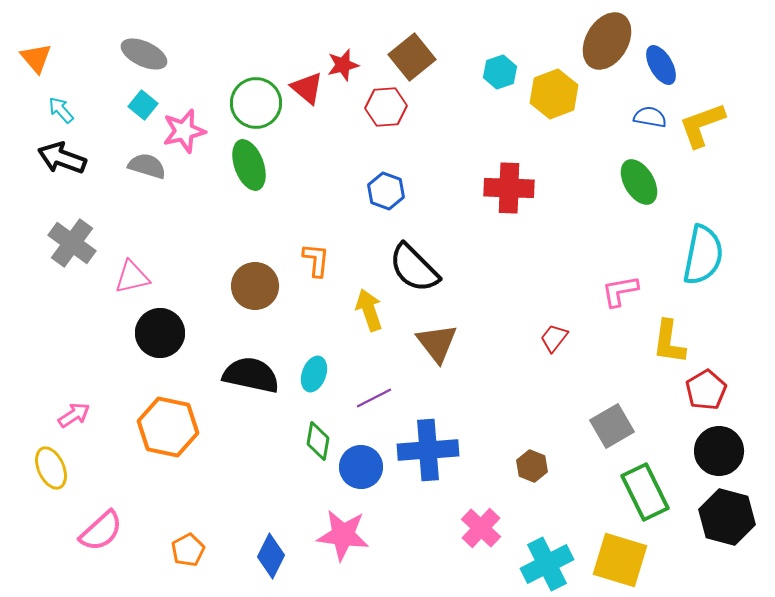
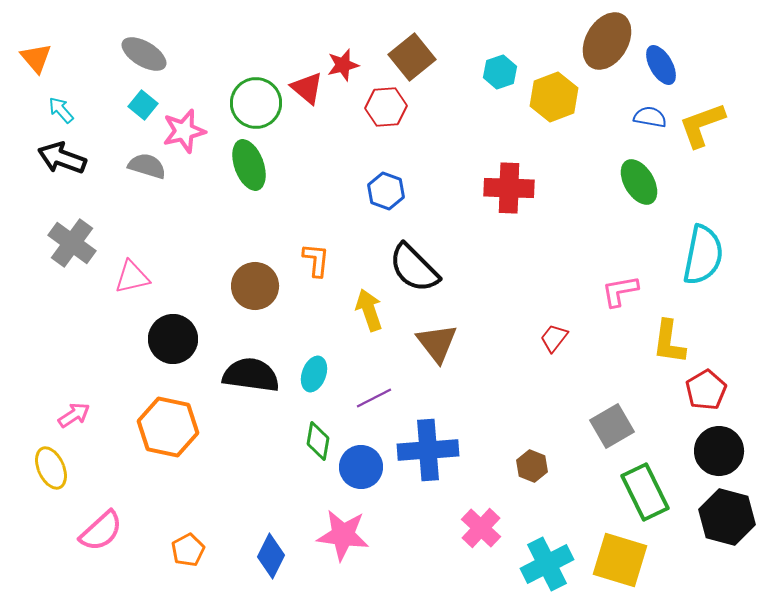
gray ellipse at (144, 54): rotated 6 degrees clockwise
yellow hexagon at (554, 94): moved 3 px down
black circle at (160, 333): moved 13 px right, 6 px down
black semicircle at (251, 375): rotated 4 degrees counterclockwise
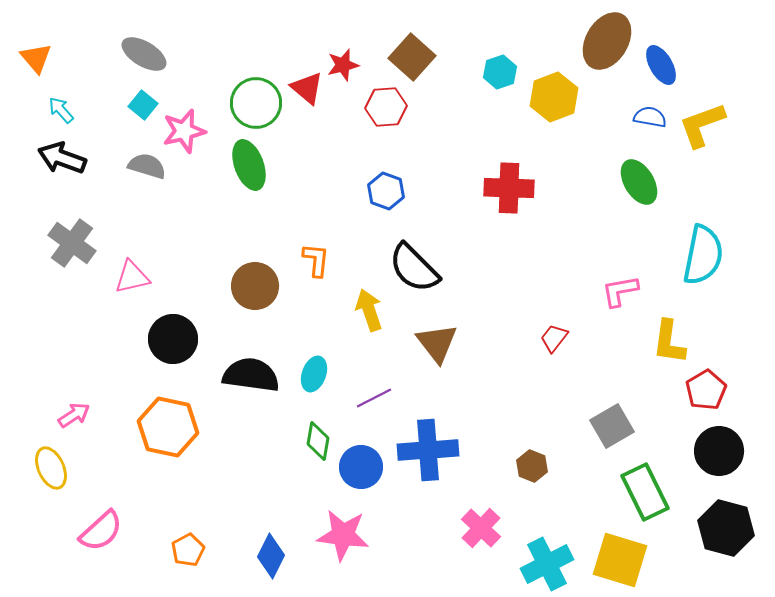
brown square at (412, 57): rotated 9 degrees counterclockwise
black hexagon at (727, 517): moved 1 px left, 11 px down
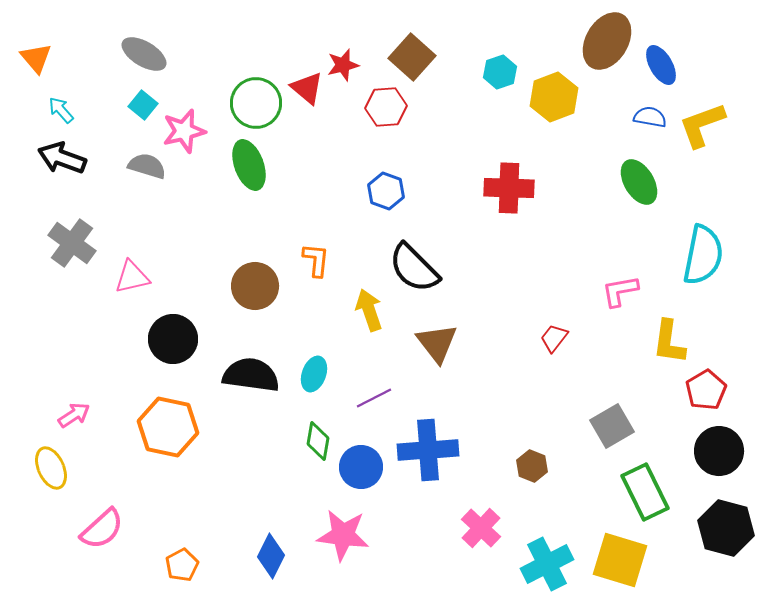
pink semicircle at (101, 531): moved 1 px right, 2 px up
orange pentagon at (188, 550): moved 6 px left, 15 px down
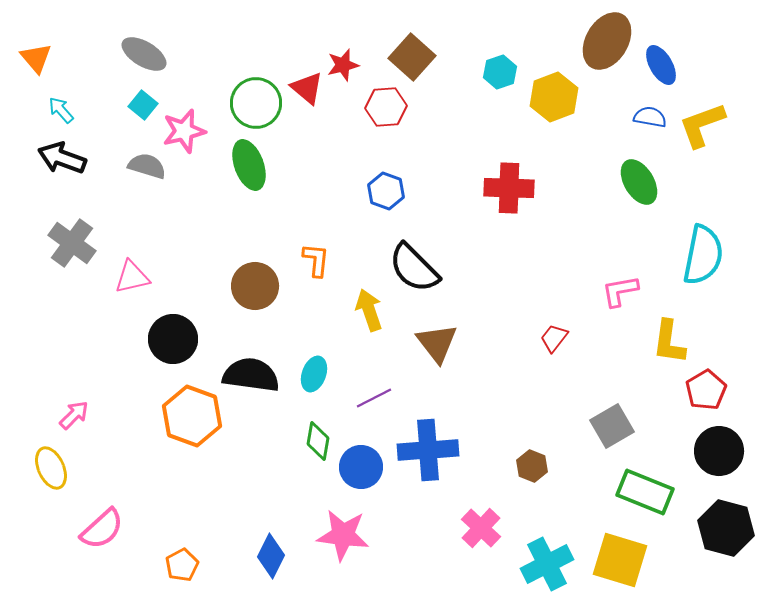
pink arrow at (74, 415): rotated 12 degrees counterclockwise
orange hexagon at (168, 427): moved 24 px right, 11 px up; rotated 8 degrees clockwise
green rectangle at (645, 492): rotated 42 degrees counterclockwise
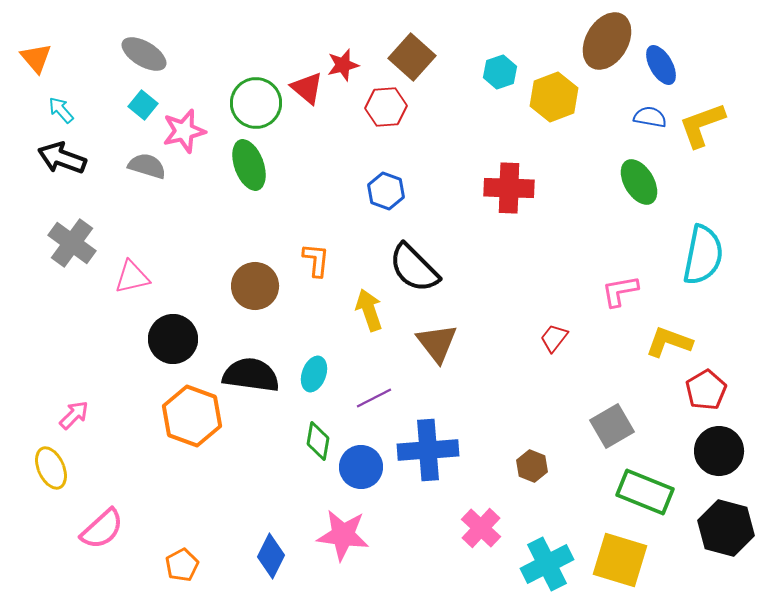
yellow L-shape at (669, 342): rotated 102 degrees clockwise
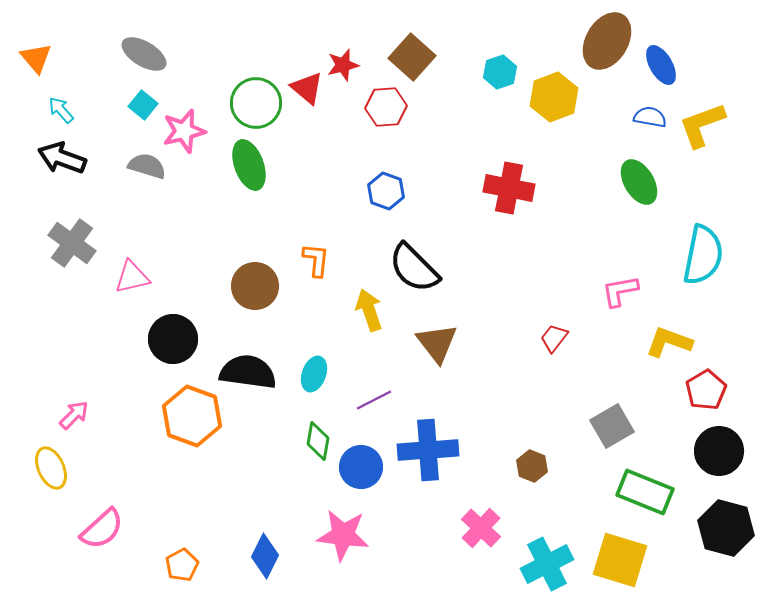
red cross at (509, 188): rotated 9 degrees clockwise
black semicircle at (251, 375): moved 3 px left, 3 px up
purple line at (374, 398): moved 2 px down
blue diamond at (271, 556): moved 6 px left
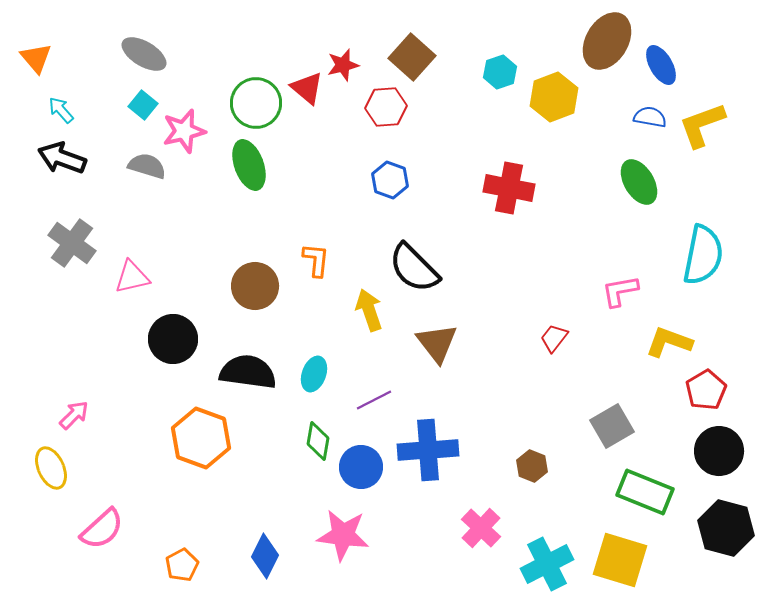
blue hexagon at (386, 191): moved 4 px right, 11 px up
orange hexagon at (192, 416): moved 9 px right, 22 px down
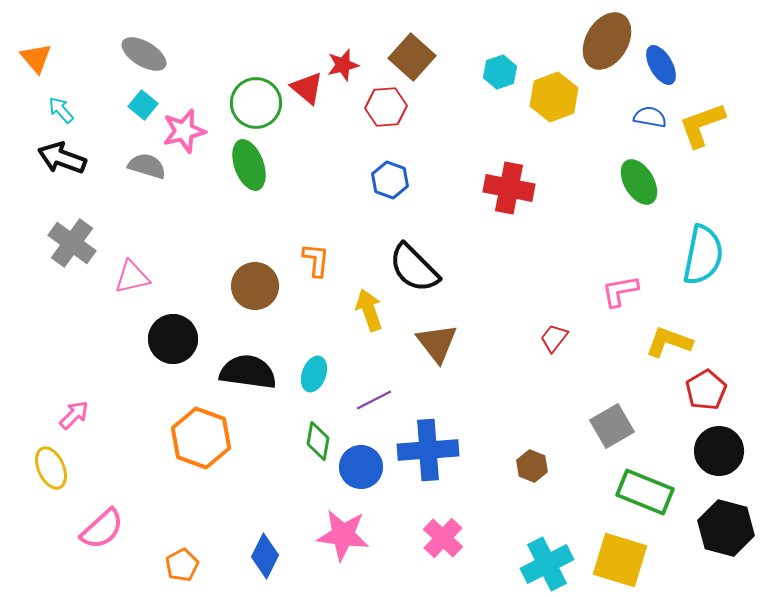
pink cross at (481, 528): moved 38 px left, 10 px down
